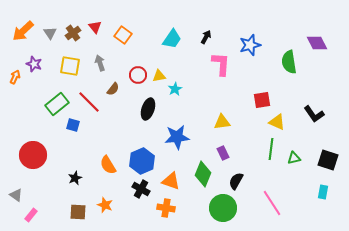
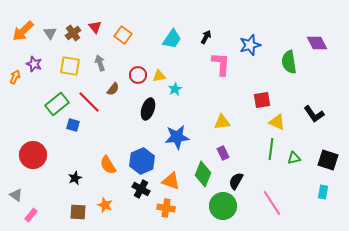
green circle at (223, 208): moved 2 px up
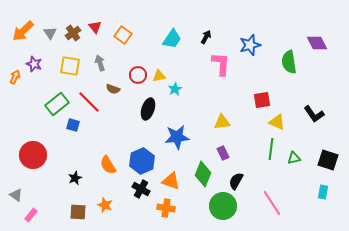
brown semicircle at (113, 89): rotated 72 degrees clockwise
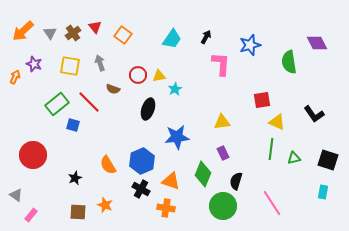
black semicircle at (236, 181): rotated 12 degrees counterclockwise
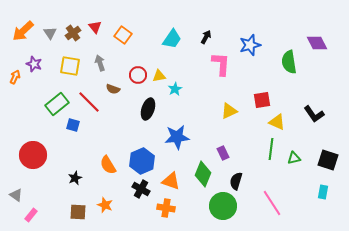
yellow triangle at (222, 122): moved 7 px right, 11 px up; rotated 18 degrees counterclockwise
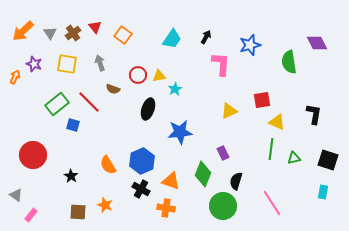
yellow square at (70, 66): moved 3 px left, 2 px up
black L-shape at (314, 114): rotated 135 degrees counterclockwise
blue star at (177, 137): moved 3 px right, 5 px up
black star at (75, 178): moved 4 px left, 2 px up; rotated 16 degrees counterclockwise
